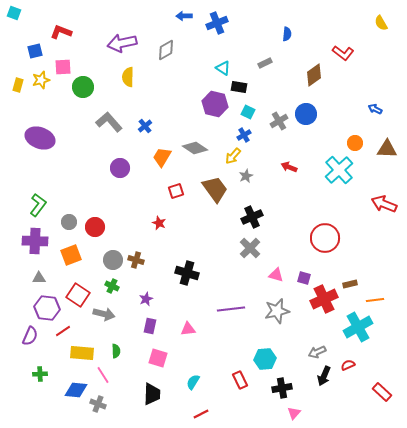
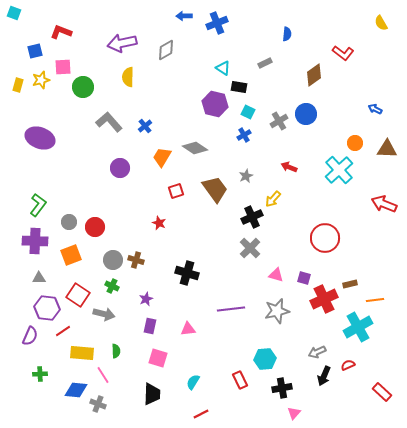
yellow arrow at (233, 156): moved 40 px right, 43 px down
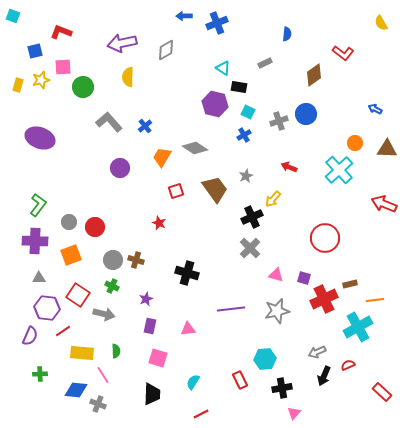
cyan square at (14, 13): moved 1 px left, 3 px down
gray cross at (279, 121): rotated 12 degrees clockwise
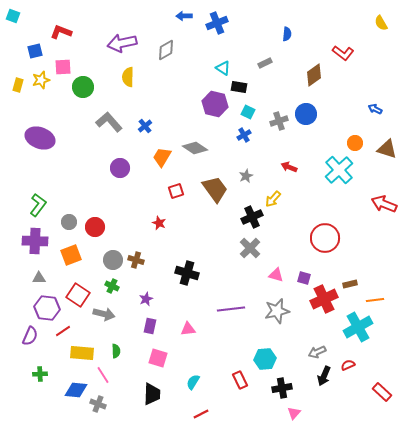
brown triangle at (387, 149): rotated 15 degrees clockwise
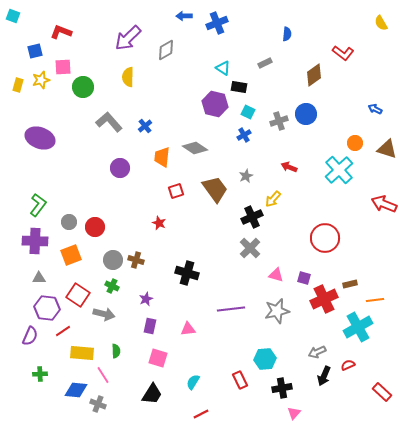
purple arrow at (122, 43): moved 6 px right, 5 px up; rotated 32 degrees counterclockwise
orange trapezoid at (162, 157): rotated 25 degrees counterclockwise
black trapezoid at (152, 394): rotated 30 degrees clockwise
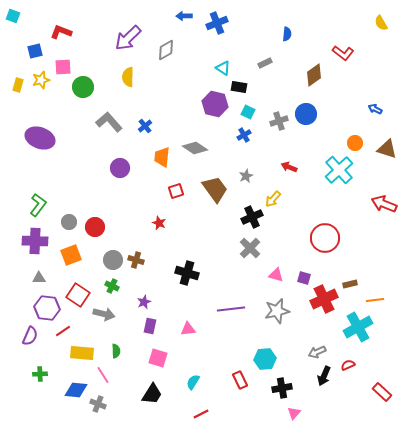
purple star at (146, 299): moved 2 px left, 3 px down
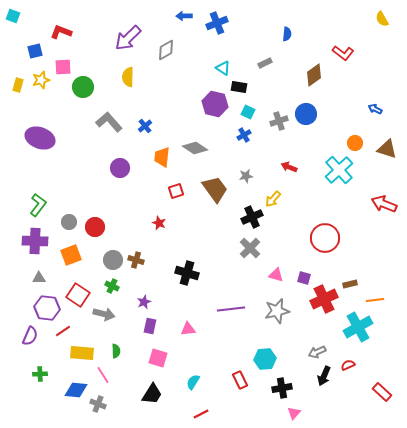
yellow semicircle at (381, 23): moved 1 px right, 4 px up
gray star at (246, 176): rotated 16 degrees clockwise
